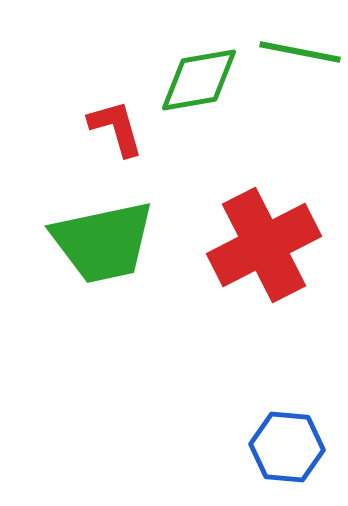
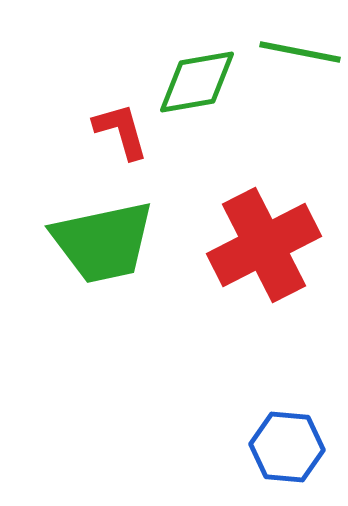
green diamond: moved 2 px left, 2 px down
red L-shape: moved 5 px right, 3 px down
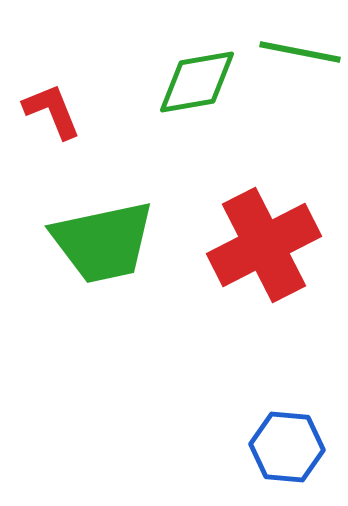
red L-shape: moved 69 px left, 20 px up; rotated 6 degrees counterclockwise
